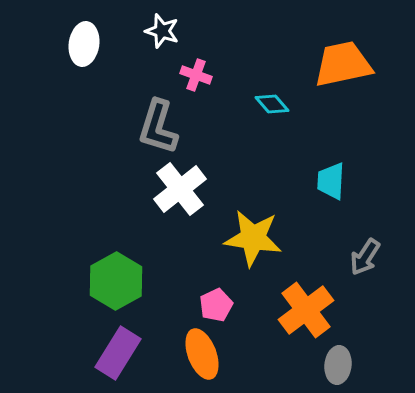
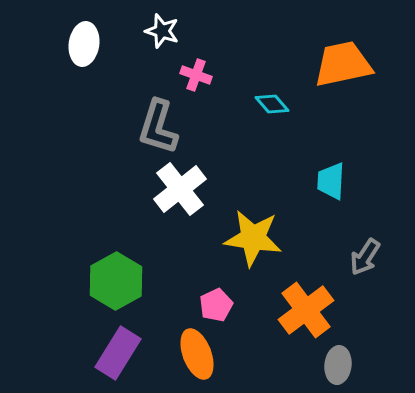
orange ellipse: moved 5 px left
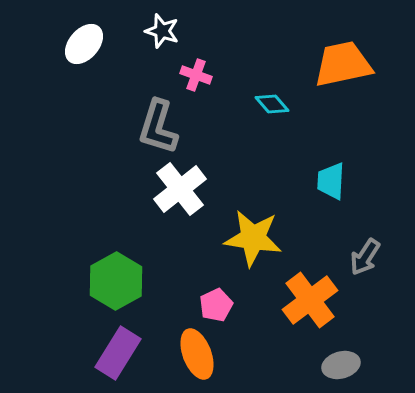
white ellipse: rotated 33 degrees clockwise
orange cross: moved 4 px right, 10 px up
gray ellipse: moved 3 px right; rotated 69 degrees clockwise
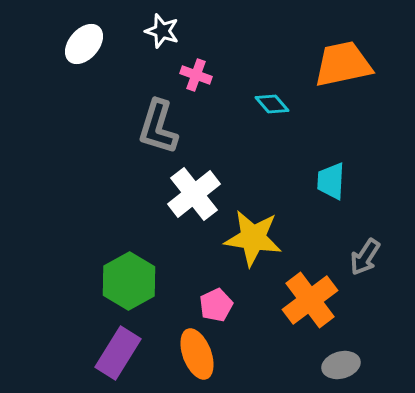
white cross: moved 14 px right, 5 px down
green hexagon: moved 13 px right
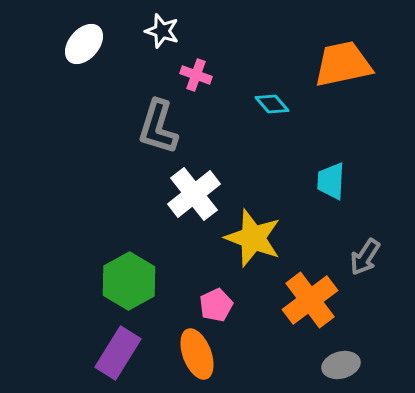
yellow star: rotated 12 degrees clockwise
